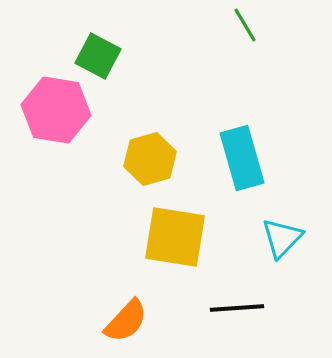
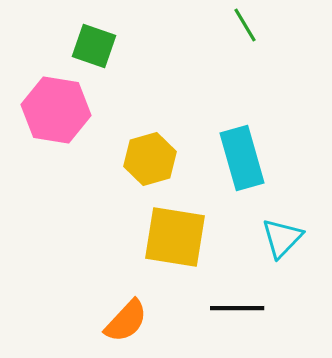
green square: moved 4 px left, 10 px up; rotated 9 degrees counterclockwise
black line: rotated 4 degrees clockwise
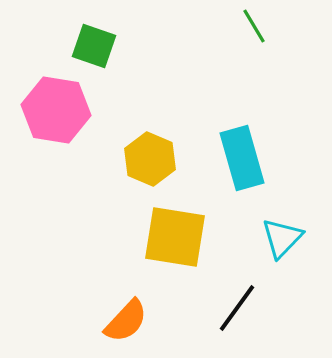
green line: moved 9 px right, 1 px down
yellow hexagon: rotated 21 degrees counterclockwise
black line: rotated 54 degrees counterclockwise
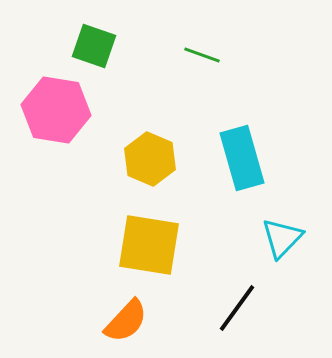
green line: moved 52 px left, 29 px down; rotated 39 degrees counterclockwise
yellow square: moved 26 px left, 8 px down
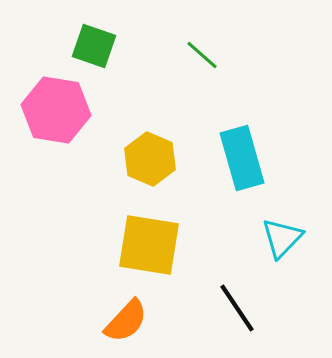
green line: rotated 21 degrees clockwise
black line: rotated 70 degrees counterclockwise
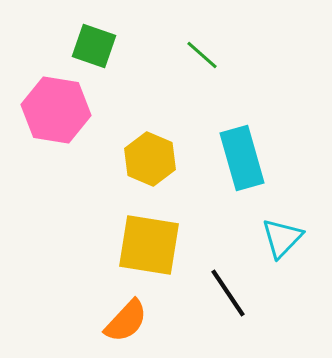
black line: moved 9 px left, 15 px up
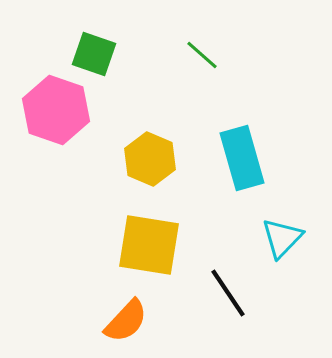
green square: moved 8 px down
pink hexagon: rotated 10 degrees clockwise
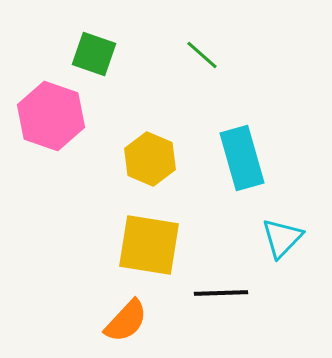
pink hexagon: moved 5 px left, 6 px down
black line: moved 7 px left; rotated 58 degrees counterclockwise
